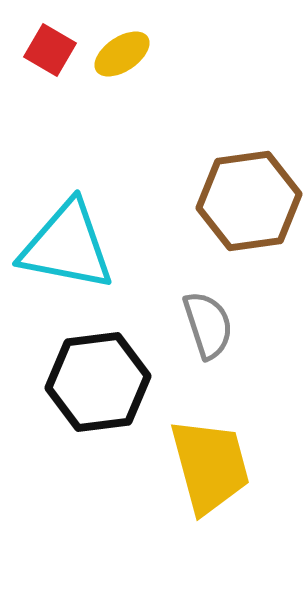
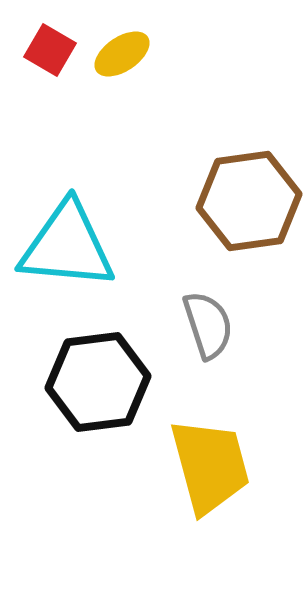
cyan triangle: rotated 6 degrees counterclockwise
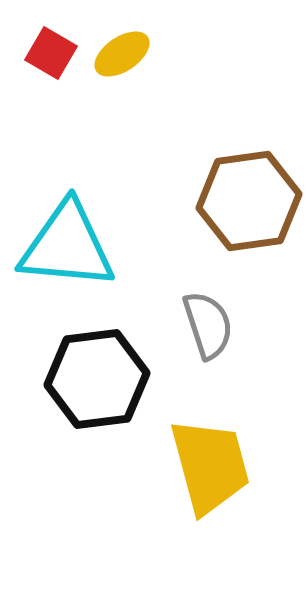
red square: moved 1 px right, 3 px down
black hexagon: moved 1 px left, 3 px up
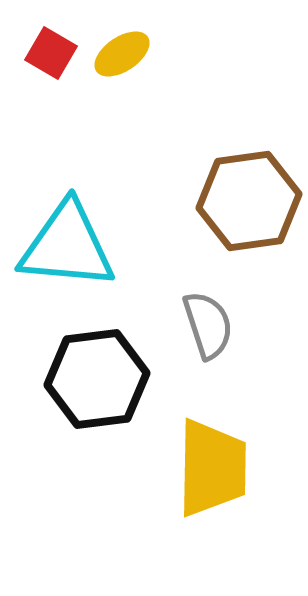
yellow trapezoid: moved 2 px right, 2 px down; rotated 16 degrees clockwise
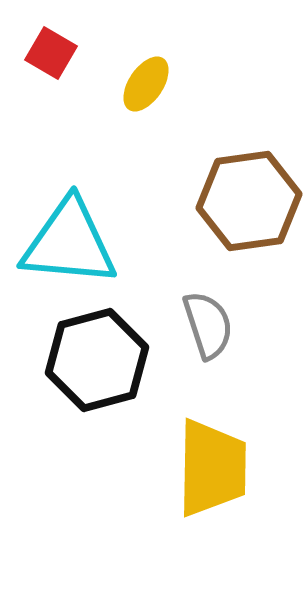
yellow ellipse: moved 24 px right, 30 px down; rotated 22 degrees counterclockwise
cyan triangle: moved 2 px right, 3 px up
black hexagon: moved 19 px up; rotated 8 degrees counterclockwise
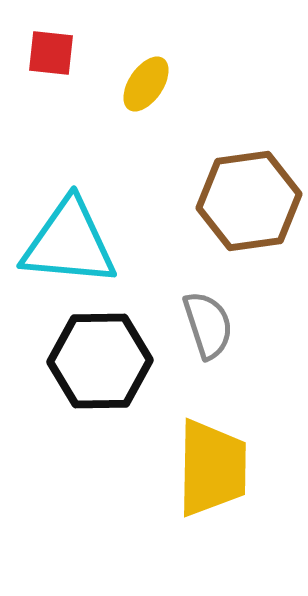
red square: rotated 24 degrees counterclockwise
black hexagon: moved 3 px right, 1 px down; rotated 14 degrees clockwise
